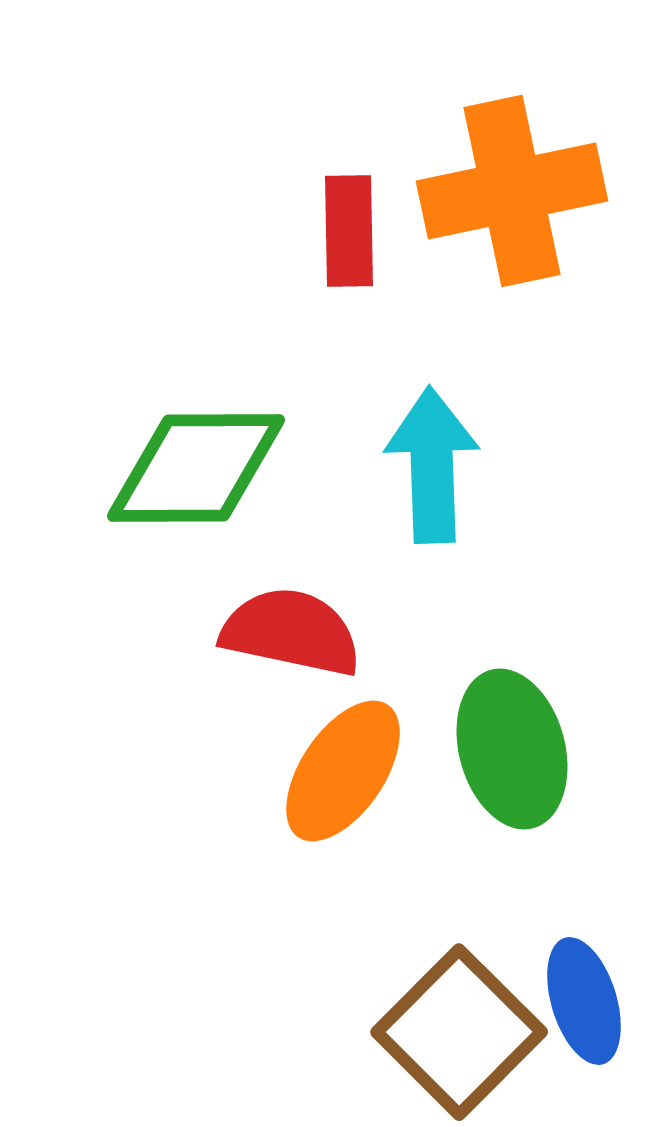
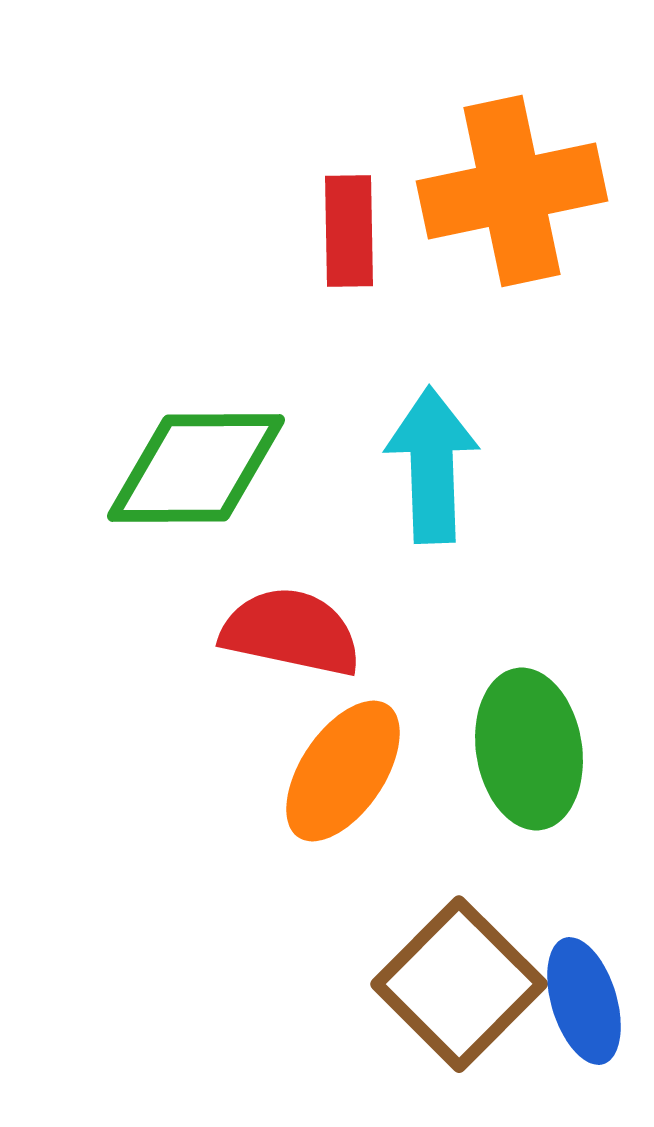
green ellipse: moved 17 px right; rotated 6 degrees clockwise
brown square: moved 48 px up
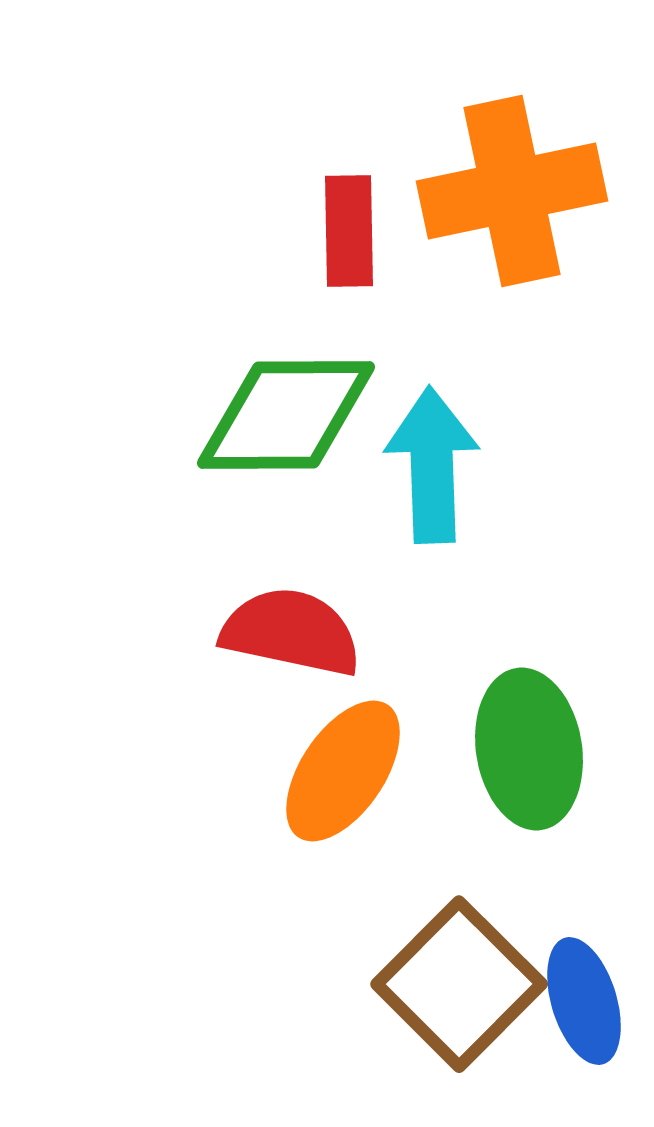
green diamond: moved 90 px right, 53 px up
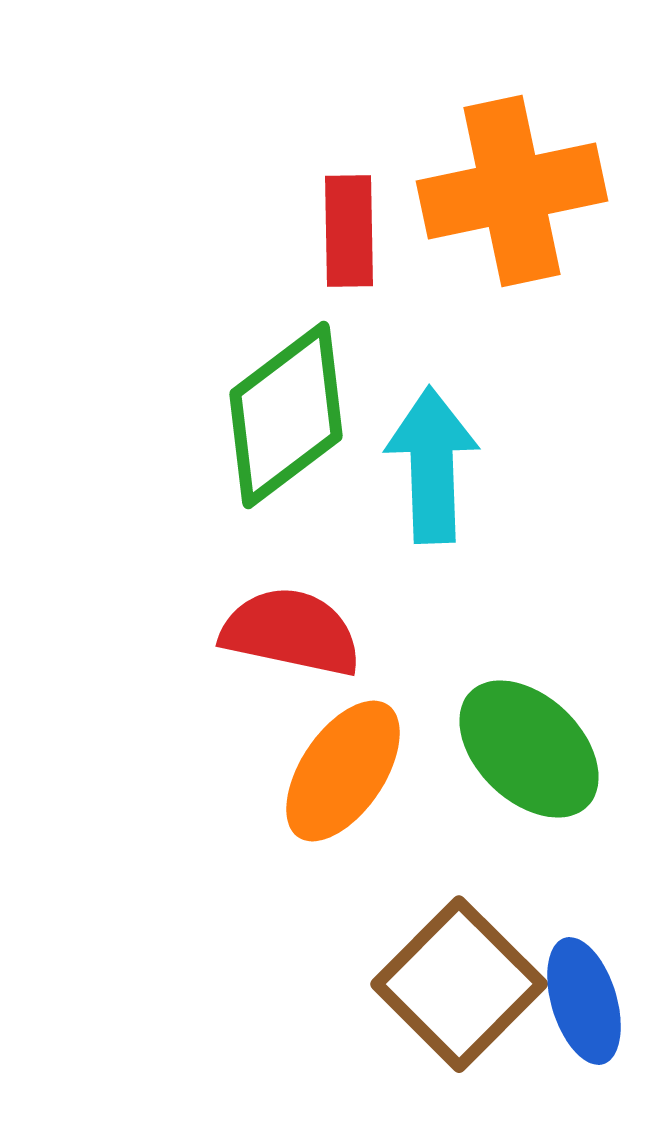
green diamond: rotated 37 degrees counterclockwise
green ellipse: rotated 37 degrees counterclockwise
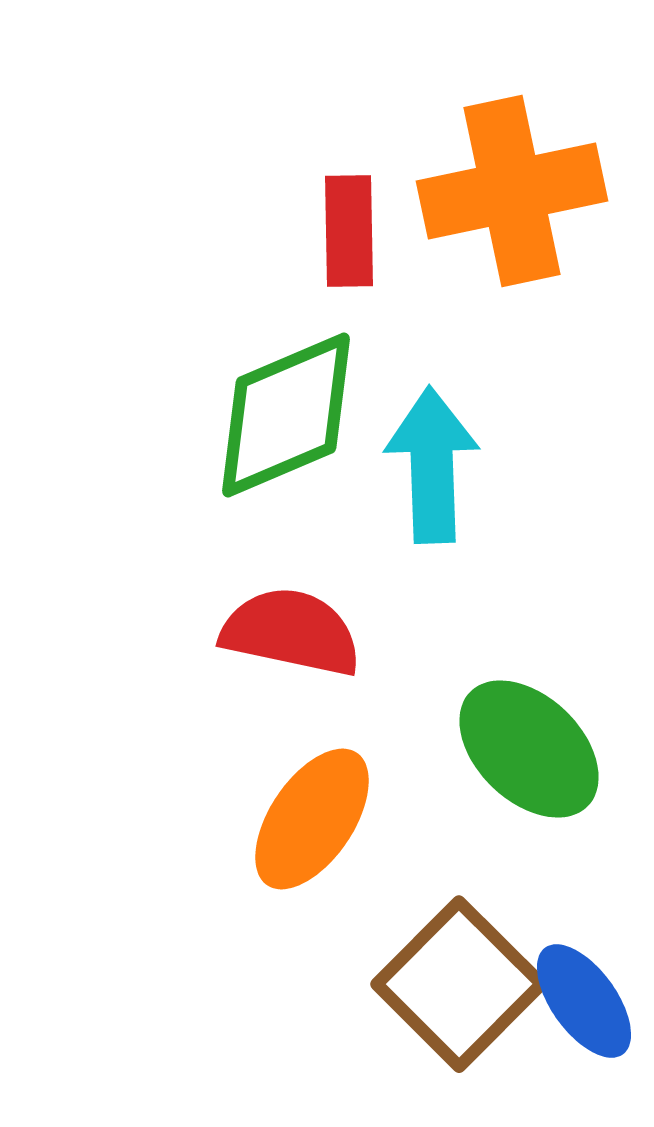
green diamond: rotated 14 degrees clockwise
orange ellipse: moved 31 px left, 48 px down
blue ellipse: rotated 19 degrees counterclockwise
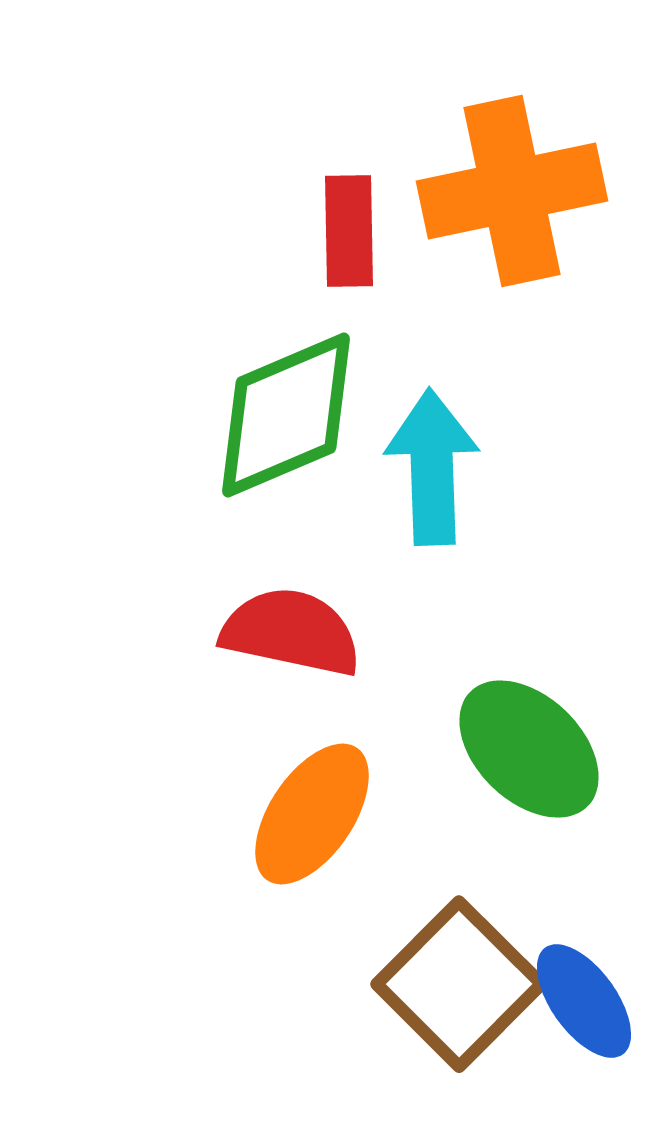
cyan arrow: moved 2 px down
orange ellipse: moved 5 px up
